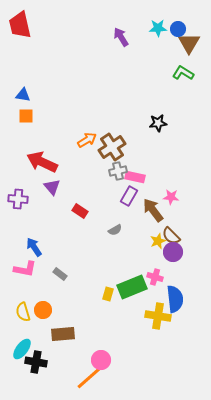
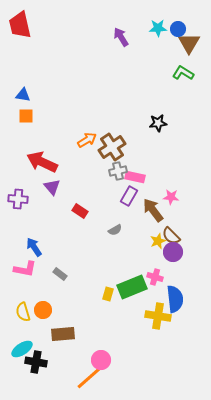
cyan ellipse: rotated 20 degrees clockwise
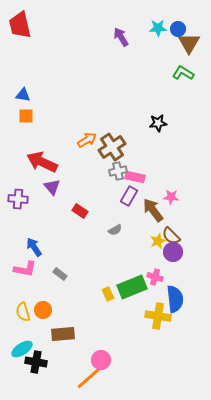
yellow rectangle: rotated 40 degrees counterclockwise
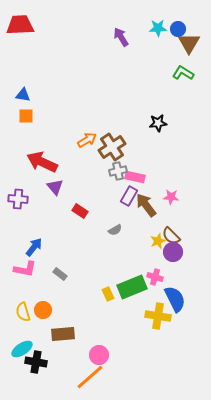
red trapezoid: rotated 100 degrees clockwise
purple triangle: moved 3 px right
brown arrow: moved 7 px left, 5 px up
blue arrow: rotated 72 degrees clockwise
blue semicircle: rotated 20 degrees counterclockwise
pink circle: moved 2 px left, 5 px up
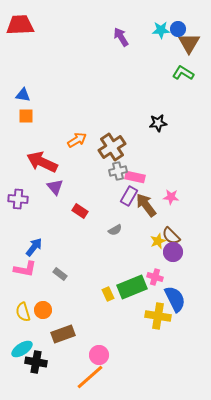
cyan star: moved 3 px right, 2 px down
orange arrow: moved 10 px left
brown rectangle: rotated 15 degrees counterclockwise
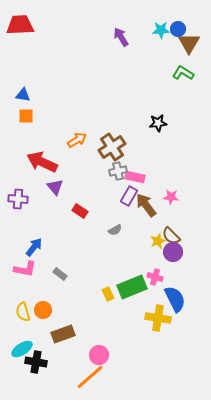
yellow cross: moved 2 px down
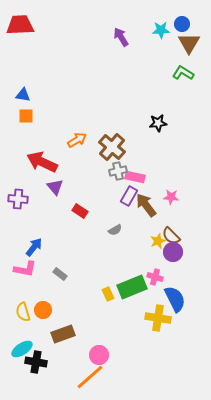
blue circle: moved 4 px right, 5 px up
brown cross: rotated 16 degrees counterclockwise
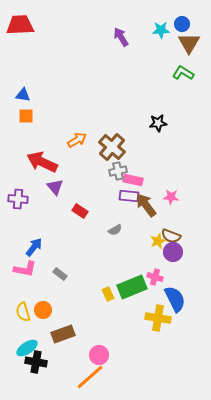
pink rectangle: moved 2 px left, 3 px down
purple rectangle: rotated 66 degrees clockwise
brown semicircle: rotated 24 degrees counterclockwise
cyan ellipse: moved 5 px right, 1 px up
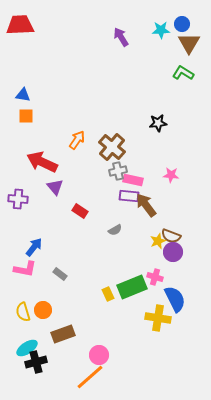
orange arrow: rotated 24 degrees counterclockwise
pink star: moved 22 px up
black cross: rotated 25 degrees counterclockwise
